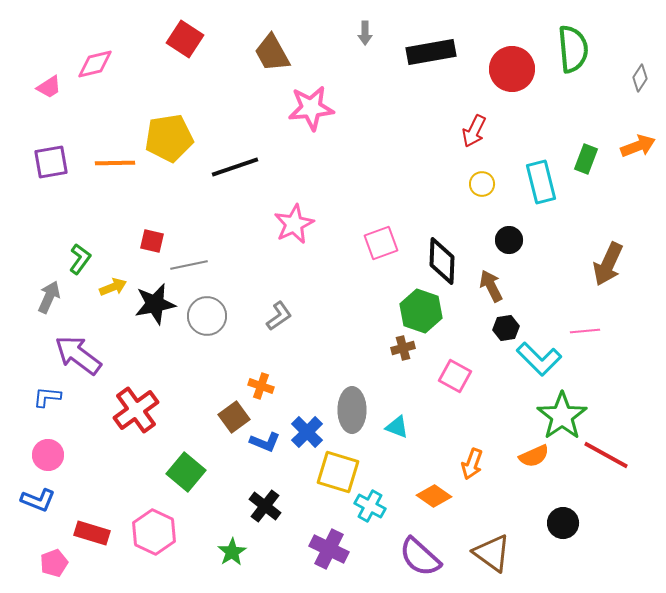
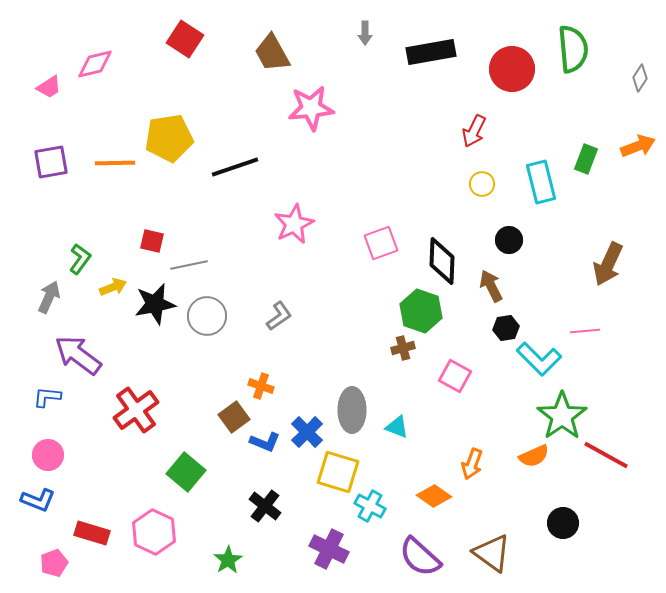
green star at (232, 552): moved 4 px left, 8 px down
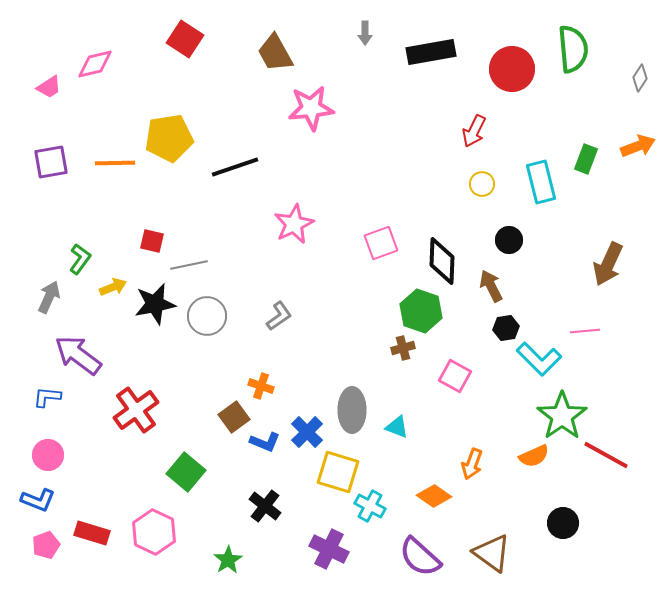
brown trapezoid at (272, 53): moved 3 px right
pink pentagon at (54, 563): moved 8 px left, 18 px up
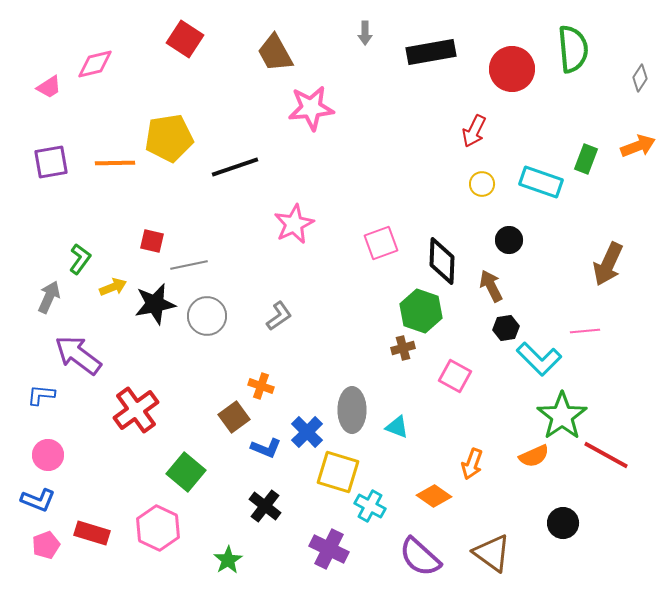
cyan rectangle at (541, 182): rotated 57 degrees counterclockwise
blue L-shape at (47, 397): moved 6 px left, 2 px up
blue L-shape at (265, 442): moved 1 px right, 6 px down
pink hexagon at (154, 532): moved 4 px right, 4 px up
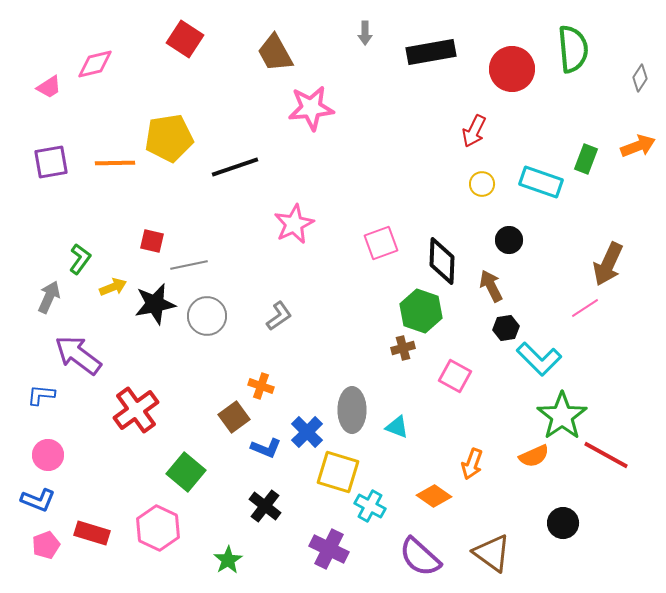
pink line at (585, 331): moved 23 px up; rotated 28 degrees counterclockwise
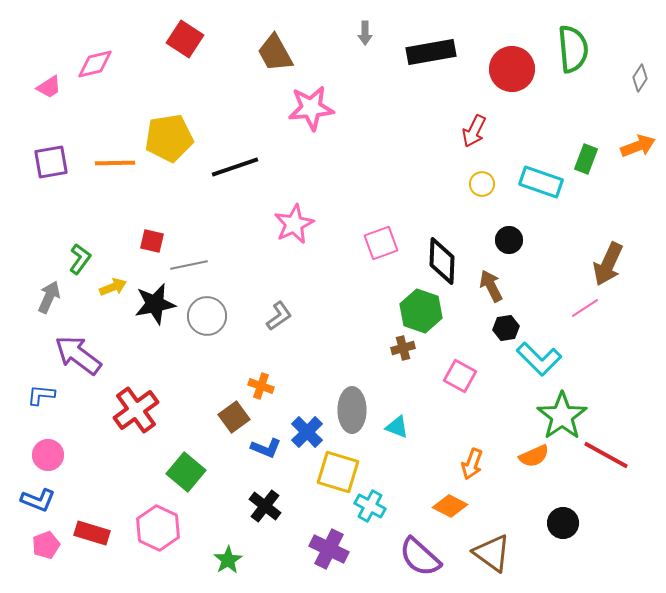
pink square at (455, 376): moved 5 px right
orange diamond at (434, 496): moved 16 px right, 10 px down; rotated 8 degrees counterclockwise
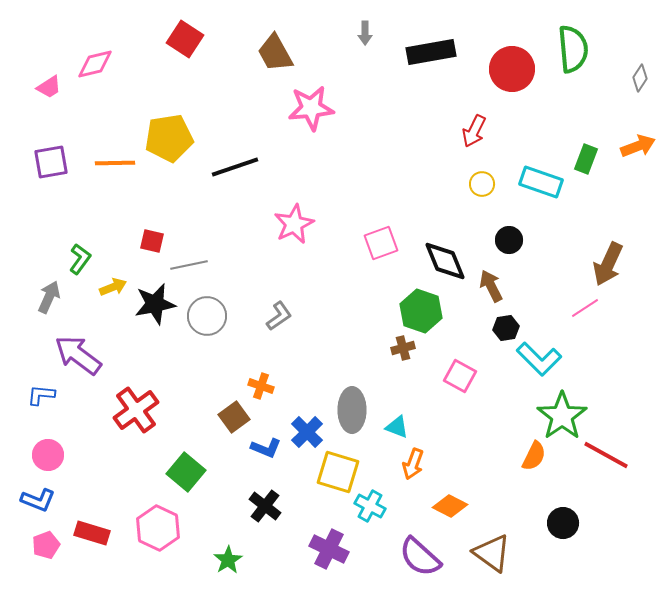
black diamond at (442, 261): moved 3 px right; rotated 24 degrees counterclockwise
orange semicircle at (534, 456): rotated 40 degrees counterclockwise
orange arrow at (472, 464): moved 59 px left
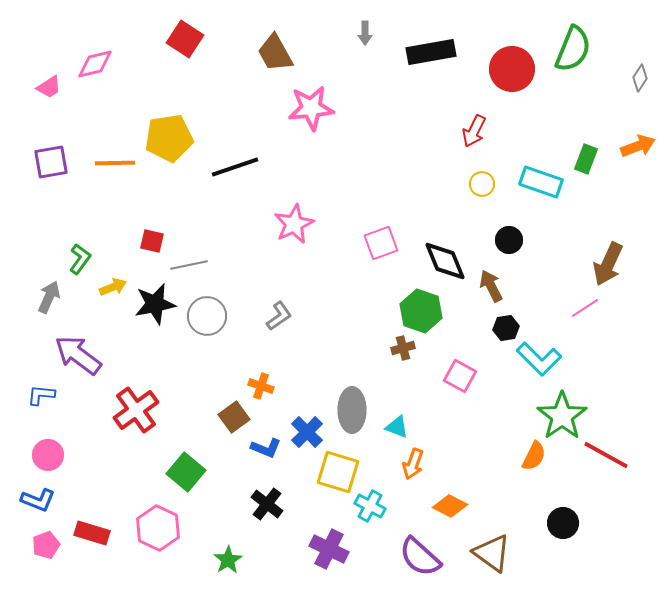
green semicircle at (573, 49): rotated 27 degrees clockwise
black cross at (265, 506): moved 2 px right, 2 px up
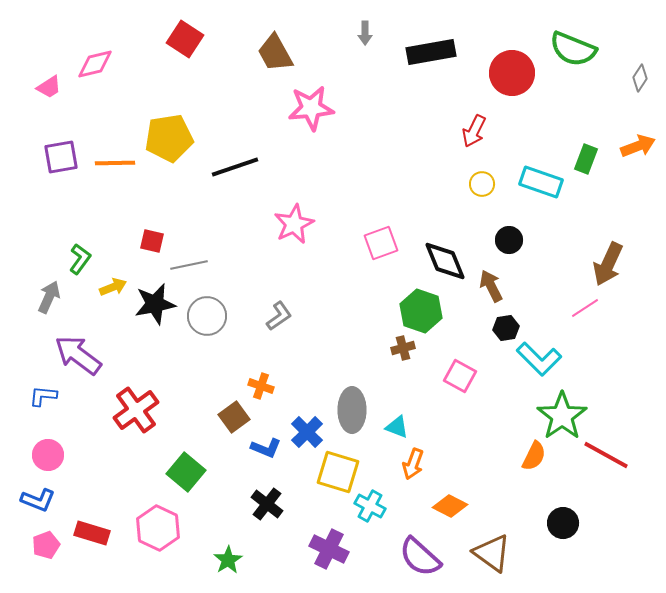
green semicircle at (573, 49): rotated 90 degrees clockwise
red circle at (512, 69): moved 4 px down
purple square at (51, 162): moved 10 px right, 5 px up
blue L-shape at (41, 395): moved 2 px right, 1 px down
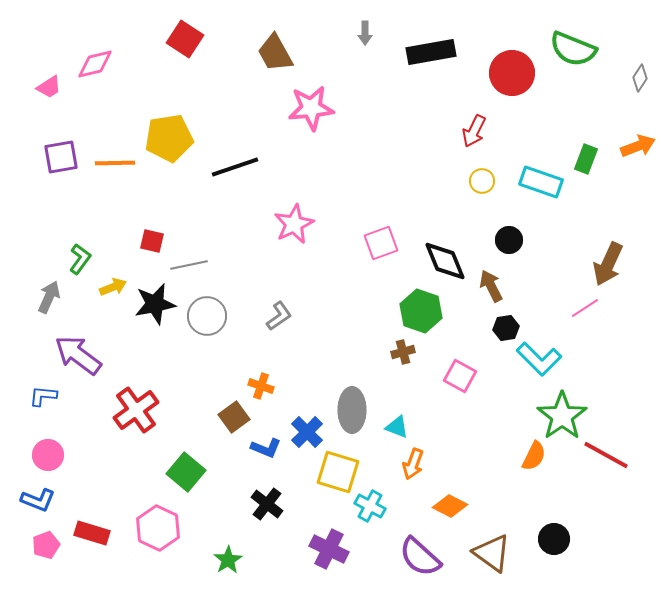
yellow circle at (482, 184): moved 3 px up
brown cross at (403, 348): moved 4 px down
black circle at (563, 523): moved 9 px left, 16 px down
